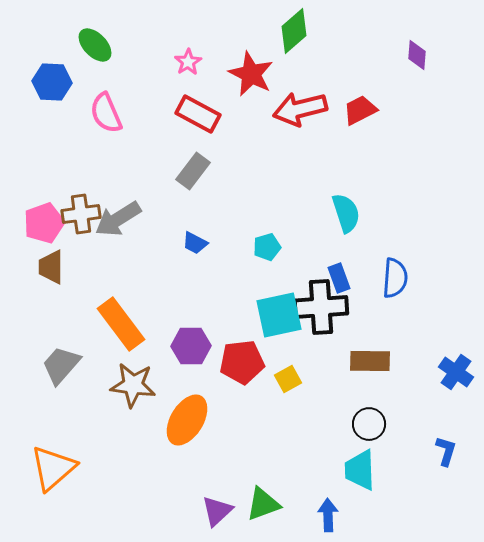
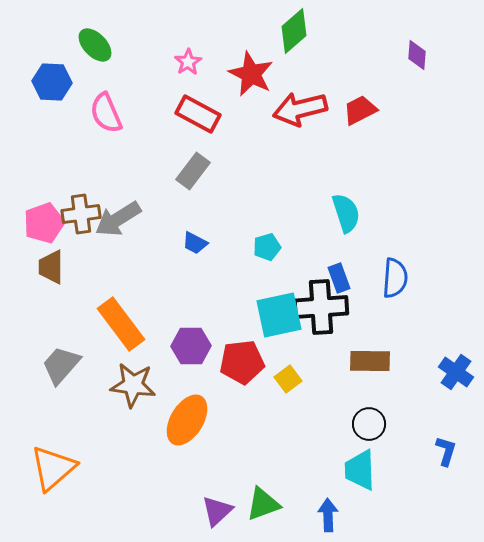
yellow square: rotated 8 degrees counterclockwise
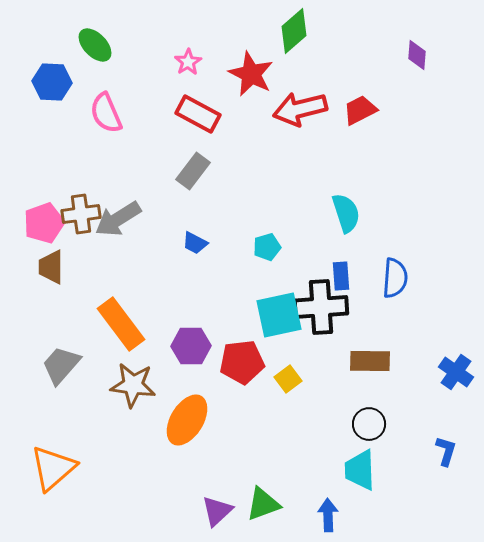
blue rectangle: moved 2 px right, 2 px up; rotated 16 degrees clockwise
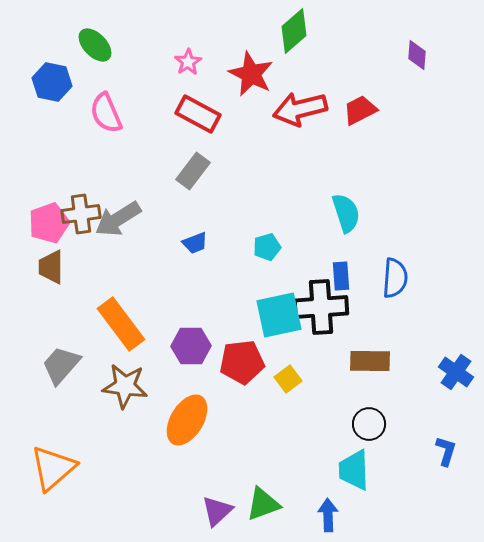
blue hexagon: rotated 9 degrees clockwise
pink pentagon: moved 5 px right
blue trapezoid: rotated 48 degrees counterclockwise
brown star: moved 8 px left, 1 px down
cyan trapezoid: moved 6 px left
